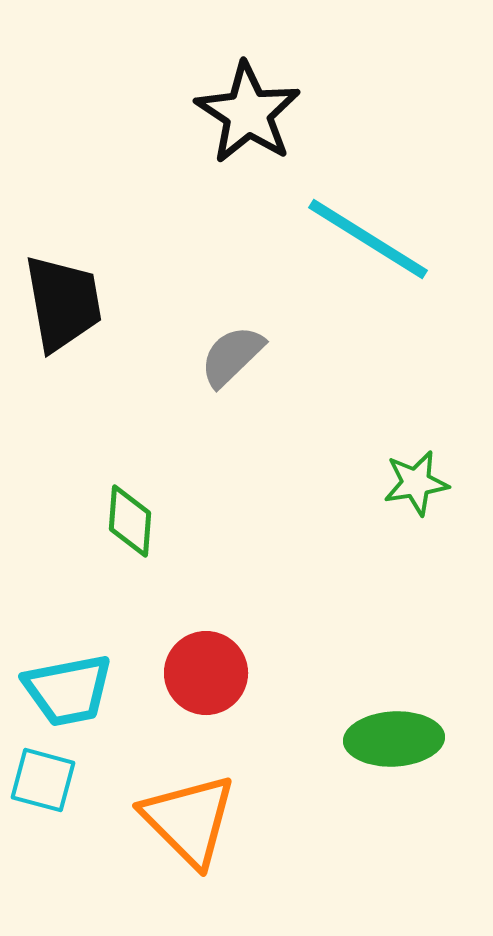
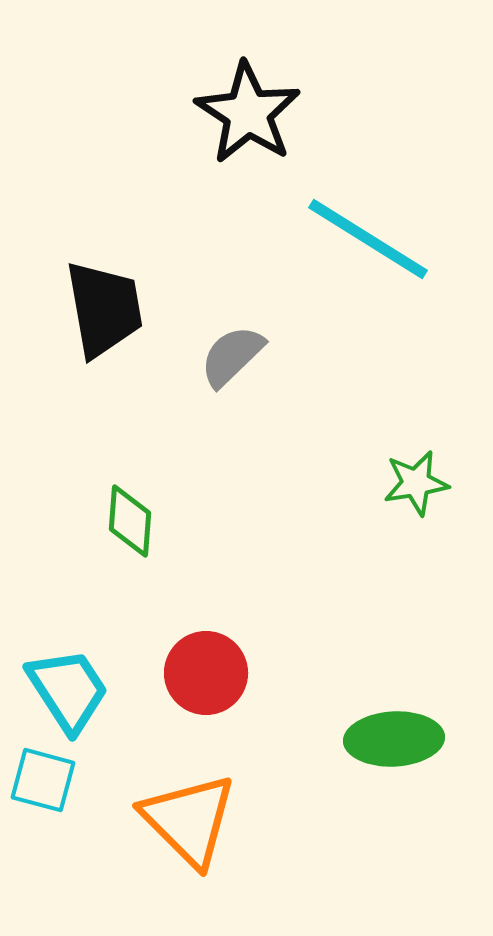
black trapezoid: moved 41 px right, 6 px down
cyan trapezoid: rotated 112 degrees counterclockwise
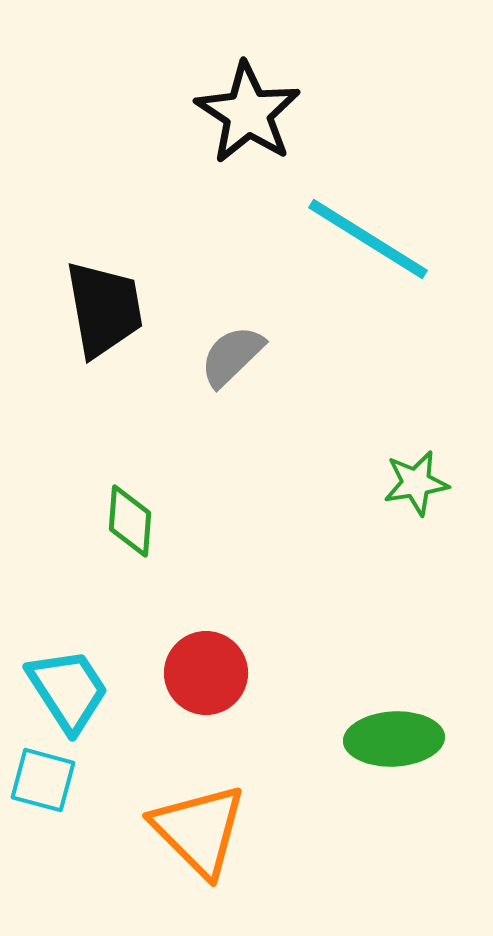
orange triangle: moved 10 px right, 10 px down
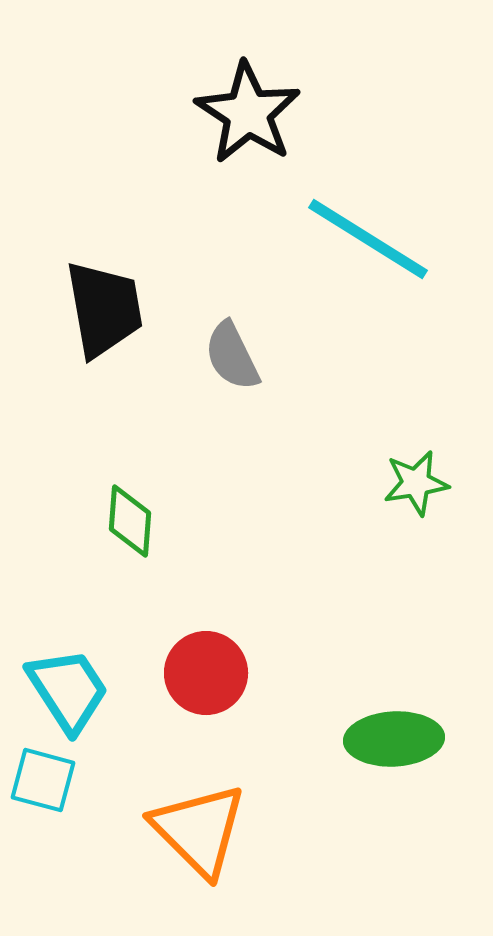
gray semicircle: rotated 72 degrees counterclockwise
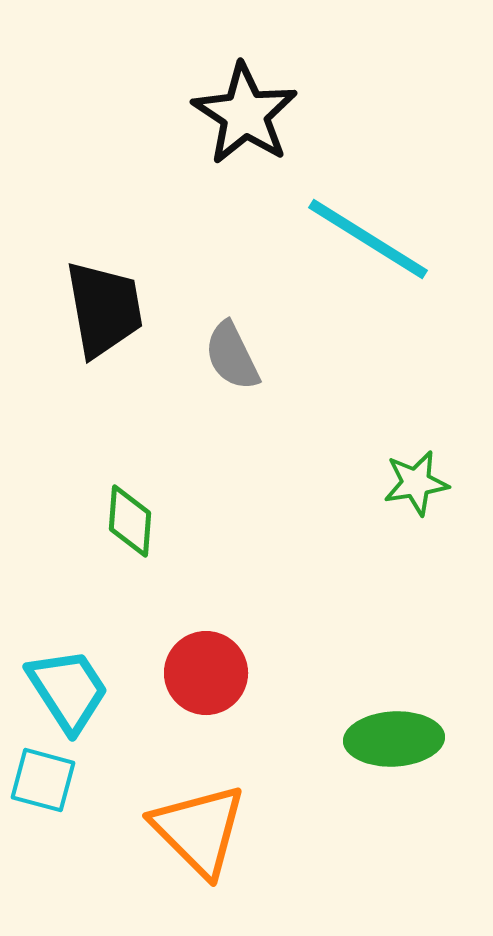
black star: moved 3 px left, 1 px down
